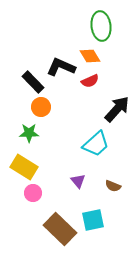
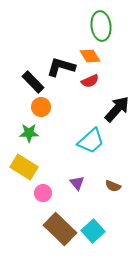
black L-shape: rotated 8 degrees counterclockwise
cyan trapezoid: moved 5 px left, 3 px up
purple triangle: moved 1 px left, 2 px down
pink circle: moved 10 px right
cyan square: moved 11 px down; rotated 30 degrees counterclockwise
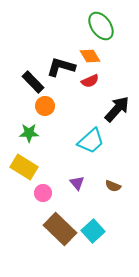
green ellipse: rotated 28 degrees counterclockwise
orange circle: moved 4 px right, 1 px up
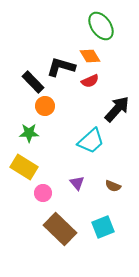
cyan square: moved 10 px right, 4 px up; rotated 20 degrees clockwise
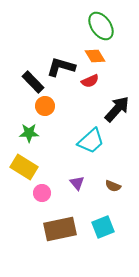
orange diamond: moved 5 px right
pink circle: moved 1 px left
brown rectangle: rotated 56 degrees counterclockwise
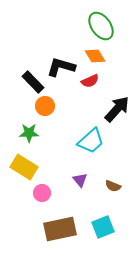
purple triangle: moved 3 px right, 3 px up
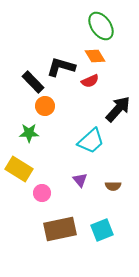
black arrow: moved 1 px right
yellow rectangle: moved 5 px left, 2 px down
brown semicircle: rotated 21 degrees counterclockwise
cyan square: moved 1 px left, 3 px down
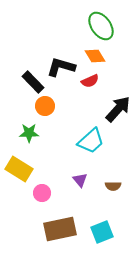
cyan square: moved 2 px down
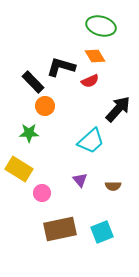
green ellipse: rotated 40 degrees counterclockwise
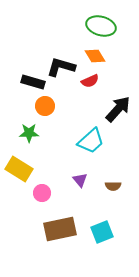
black rectangle: rotated 30 degrees counterclockwise
